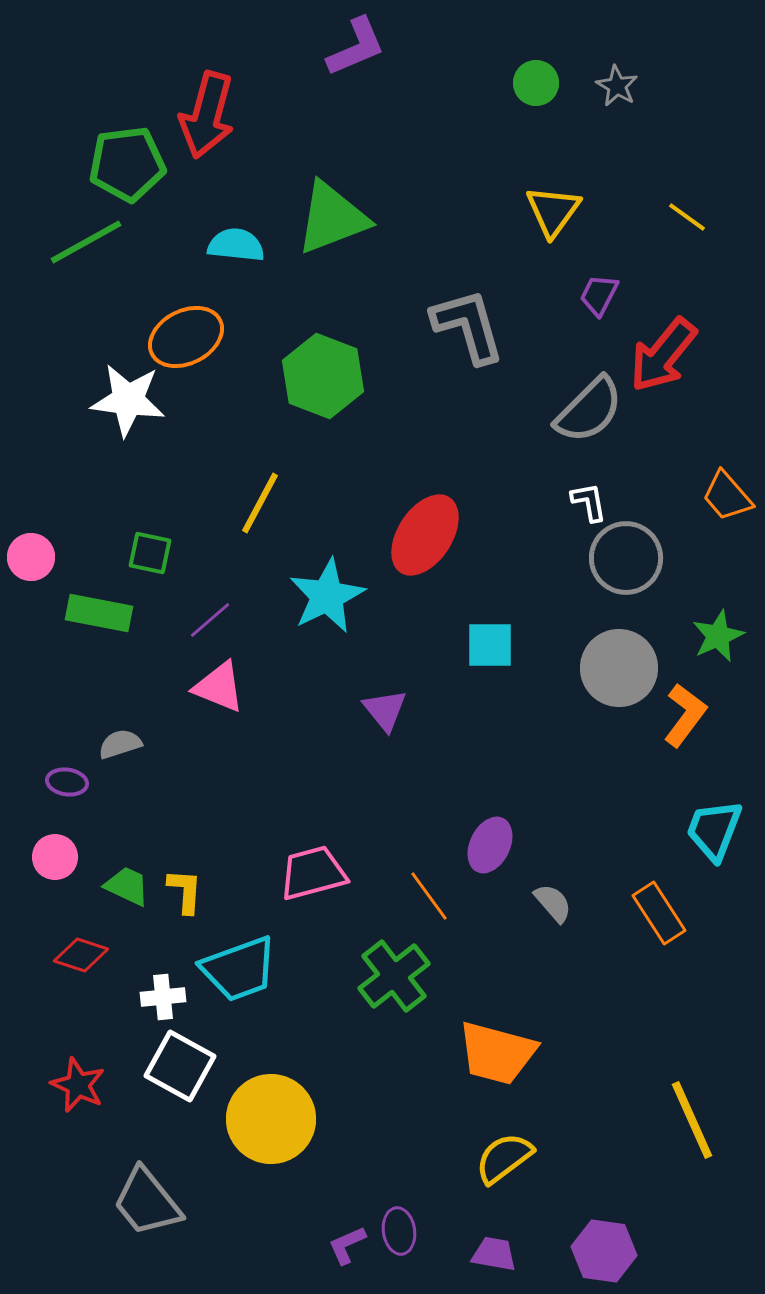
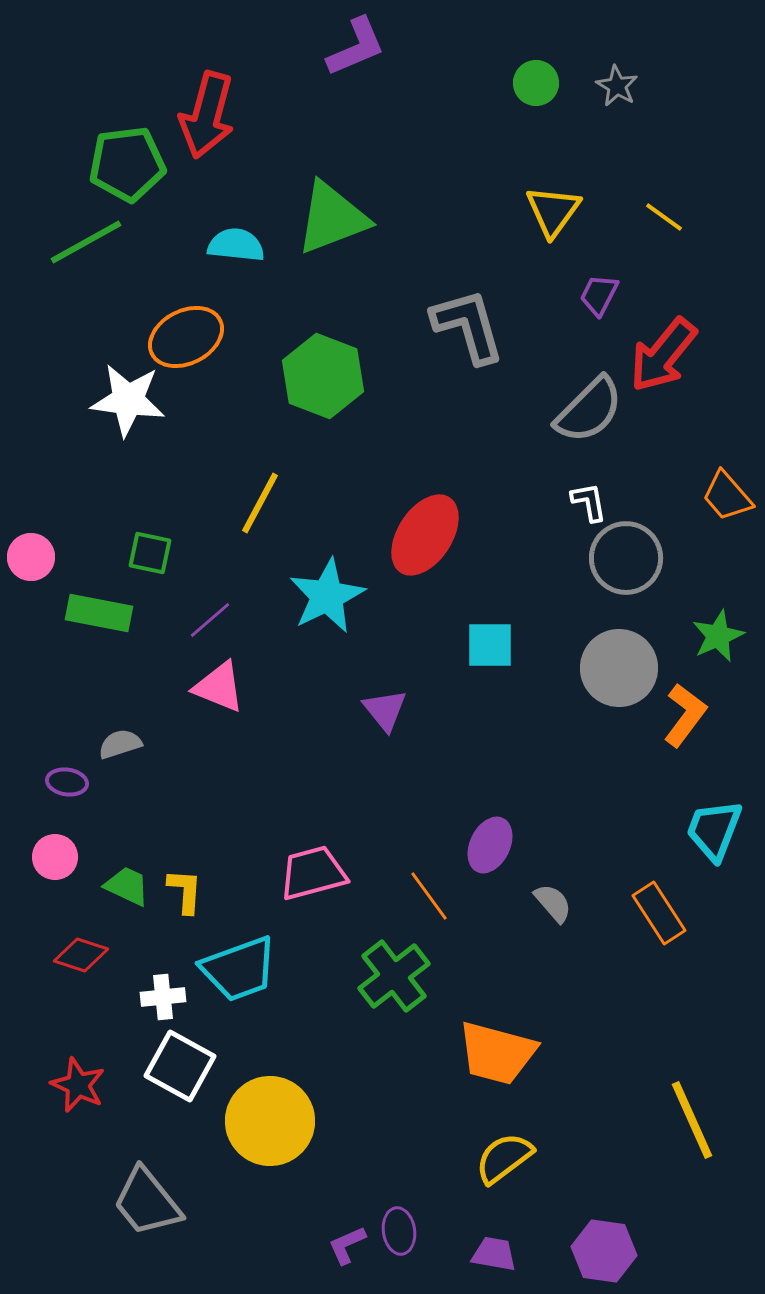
yellow line at (687, 217): moved 23 px left
yellow circle at (271, 1119): moved 1 px left, 2 px down
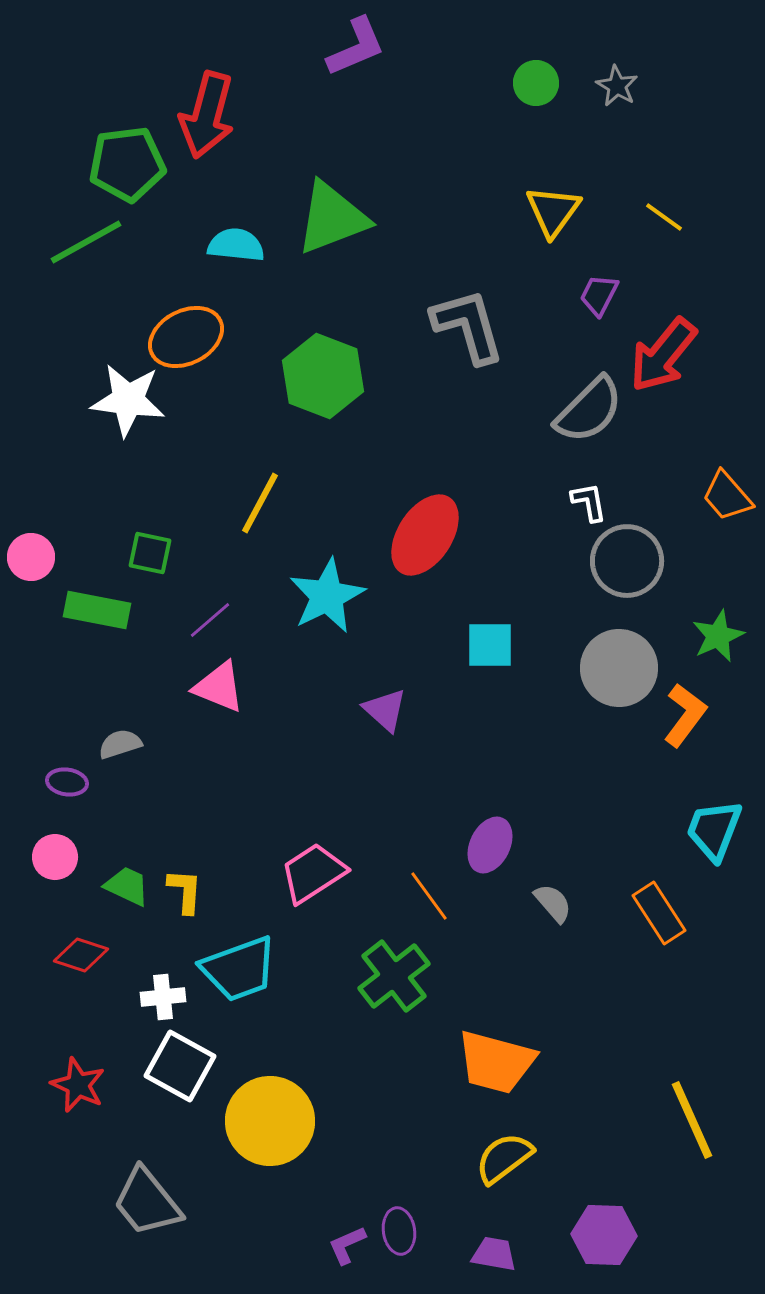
gray circle at (626, 558): moved 1 px right, 3 px down
green rectangle at (99, 613): moved 2 px left, 3 px up
purple triangle at (385, 710): rotated 9 degrees counterclockwise
pink trapezoid at (313, 873): rotated 18 degrees counterclockwise
orange trapezoid at (497, 1053): moved 1 px left, 9 px down
purple hexagon at (604, 1251): moved 16 px up; rotated 6 degrees counterclockwise
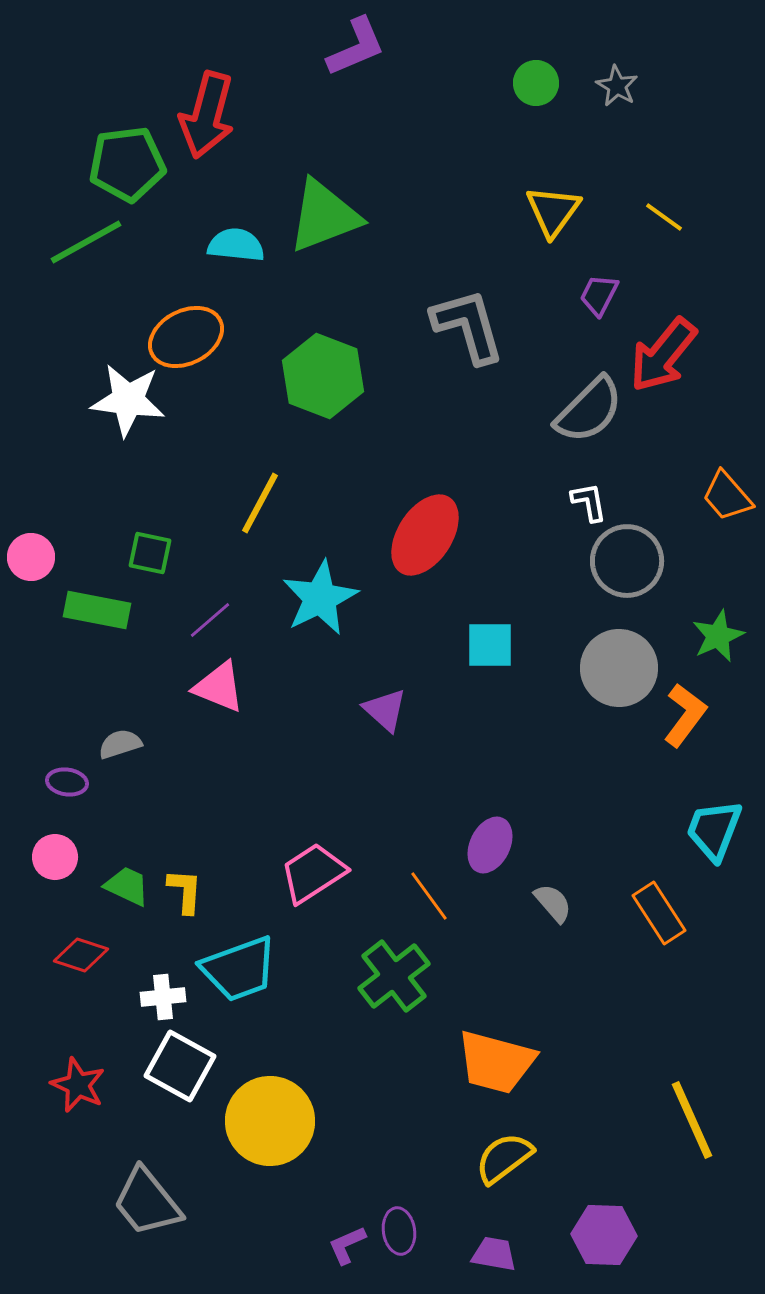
green triangle at (332, 218): moved 8 px left, 2 px up
cyan star at (327, 596): moved 7 px left, 2 px down
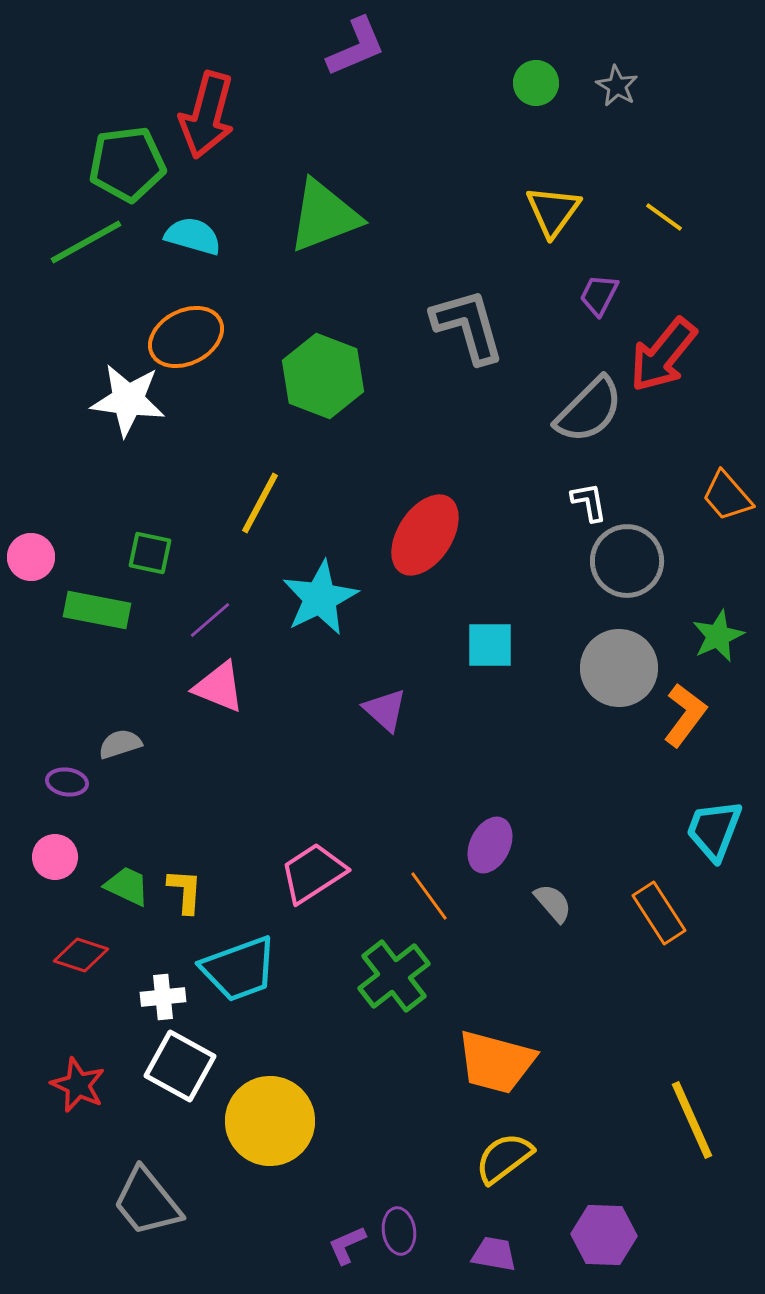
cyan semicircle at (236, 245): moved 43 px left, 9 px up; rotated 10 degrees clockwise
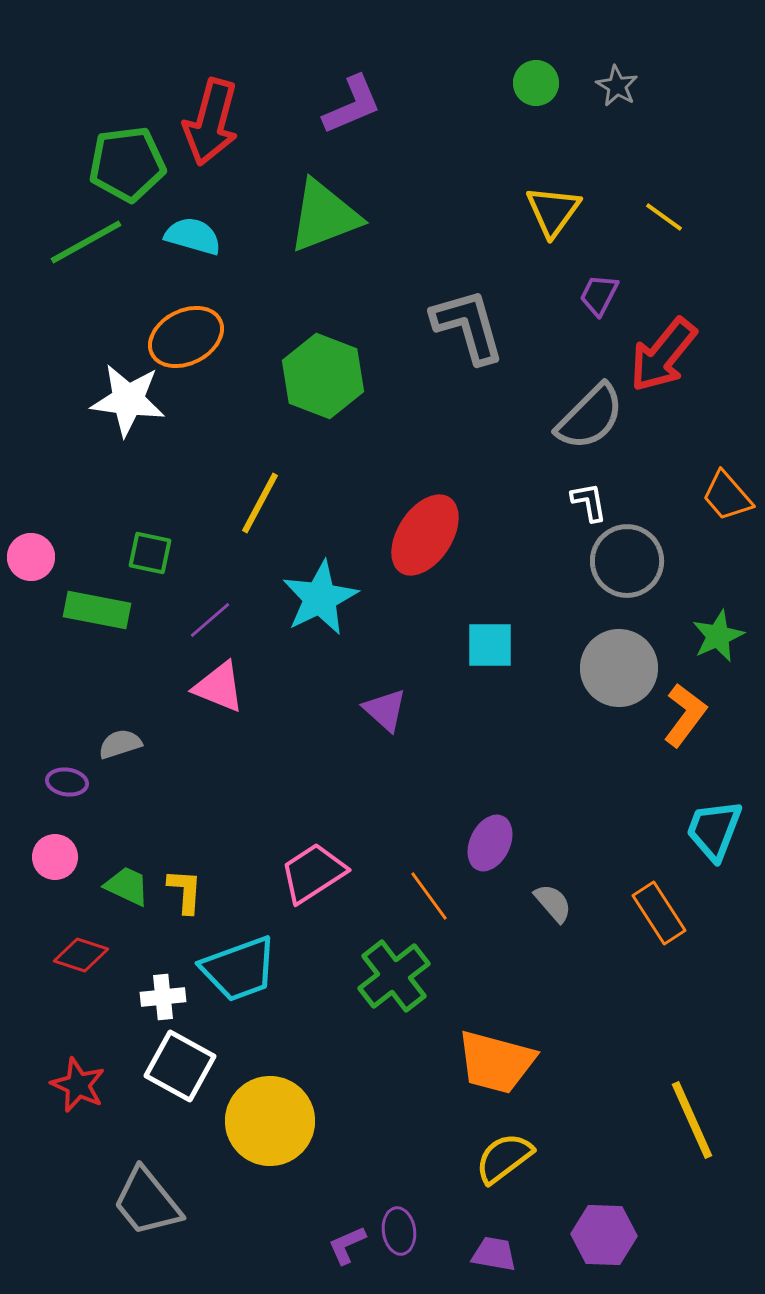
purple L-shape at (356, 47): moved 4 px left, 58 px down
red arrow at (207, 115): moved 4 px right, 7 px down
gray semicircle at (589, 410): moved 1 px right, 7 px down
purple ellipse at (490, 845): moved 2 px up
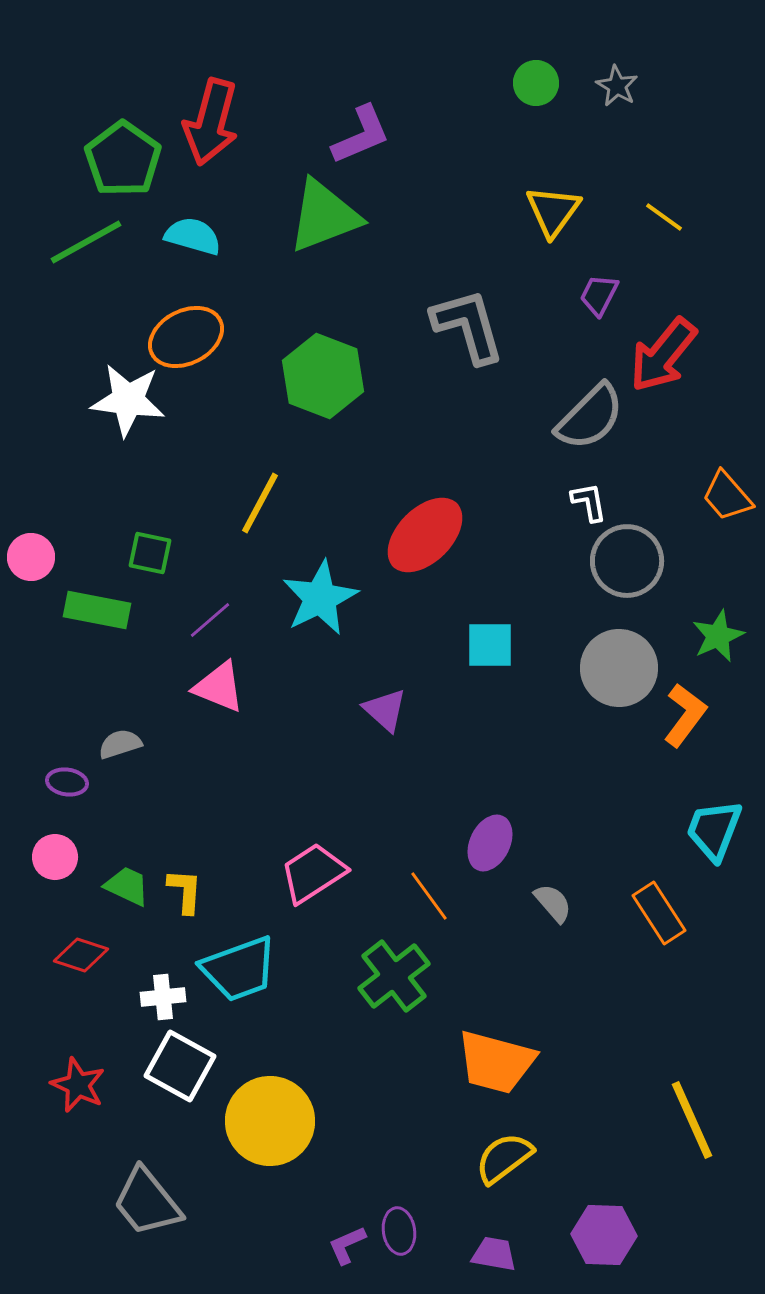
purple L-shape at (352, 105): moved 9 px right, 30 px down
green pentagon at (127, 164): moved 4 px left, 5 px up; rotated 30 degrees counterclockwise
red ellipse at (425, 535): rotated 12 degrees clockwise
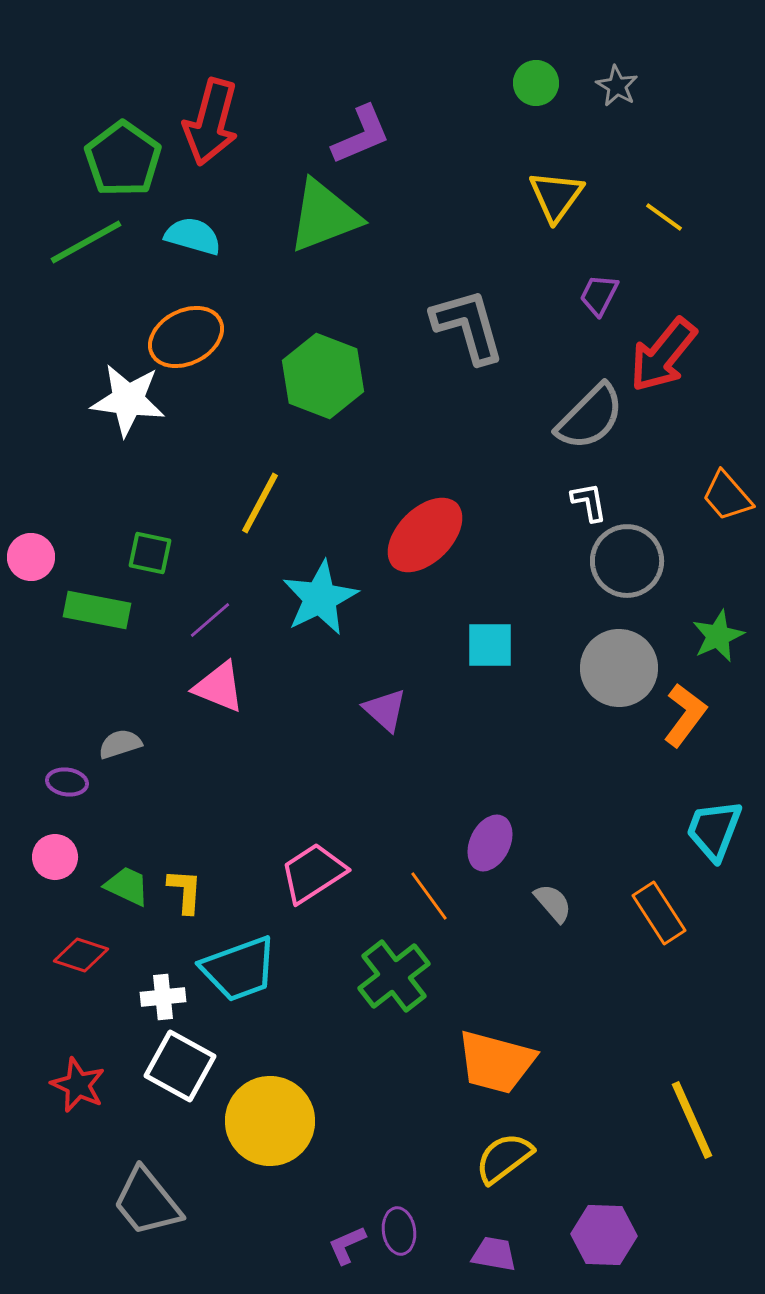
yellow triangle at (553, 211): moved 3 px right, 15 px up
